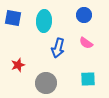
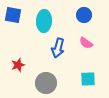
blue square: moved 3 px up
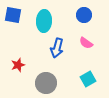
blue arrow: moved 1 px left
cyan square: rotated 28 degrees counterclockwise
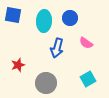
blue circle: moved 14 px left, 3 px down
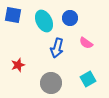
cyan ellipse: rotated 30 degrees counterclockwise
gray circle: moved 5 px right
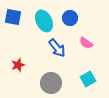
blue square: moved 2 px down
blue arrow: rotated 54 degrees counterclockwise
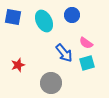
blue circle: moved 2 px right, 3 px up
blue arrow: moved 7 px right, 5 px down
cyan square: moved 1 px left, 16 px up; rotated 14 degrees clockwise
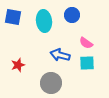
cyan ellipse: rotated 20 degrees clockwise
blue arrow: moved 4 px left, 2 px down; rotated 144 degrees clockwise
cyan square: rotated 14 degrees clockwise
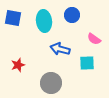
blue square: moved 1 px down
pink semicircle: moved 8 px right, 4 px up
blue arrow: moved 6 px up
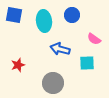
blue square: moved 1 px right, 3 px up
gray circle: moved 2 px right
